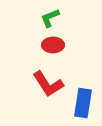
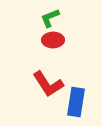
red ellipse: moved 5 px up
blue rectangle: moved 7 px left, 1 px up
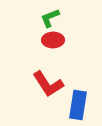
blue rectangle: moved 2 px right, 3 px down
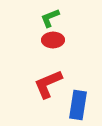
red L-shape: rotated 100 degrees clockwise
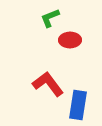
red ellipse: moved 17 px right
red L-shape: rotated 76 degrees clockwise
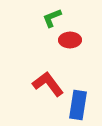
green L-shape: moved 2 px right
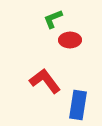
green L-shape: moved 1 px right, 1 px down
red L-shape: moved 3 px left, 3 px up
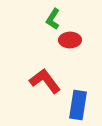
green L-shape: rotated 35 degrees counterclockwise
